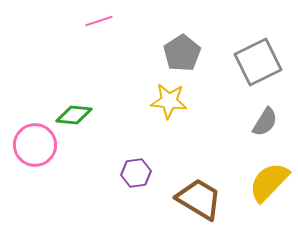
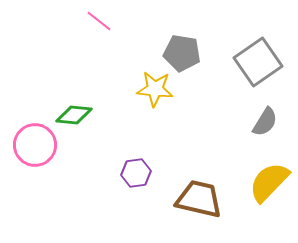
pink line: rotated 56 degrees clockwise
gray pentagon: rotated 30 degrees counterclockwise
gray square: rotated 9 degrees counterclockwise
yellow star: moved 14 px left, 12 px up
brown trapezoid: rotated 18 degrees counterclockwise
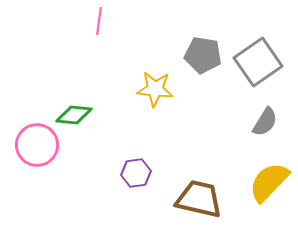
pink line: rotated 60 degrees clockwise
gray pentagon: moved 21 px right, 2 px down
pink circle: moved 2 px right
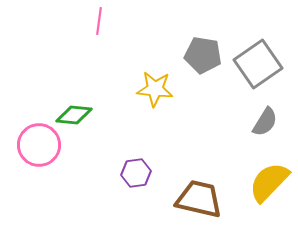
gray square: moved 2 px down
pink circle: moved 2 px right
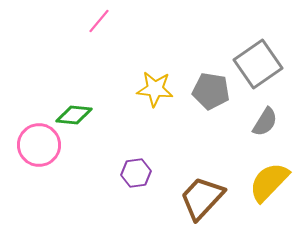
pink line: rotated 32 degrees clockwise
gray pentagon: moved 8 px right, 36 px down
brown trapezoid: moved 3 px right, 1 px up; rotated 60 degrees counterclockwise
